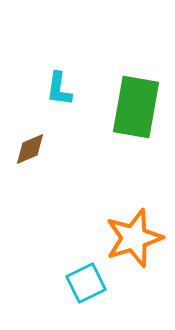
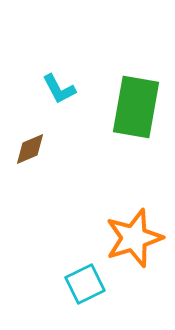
cyan L-shape: rotated 36 degrees counterclockwise
cyan square: moved 1 px left, 1 px down
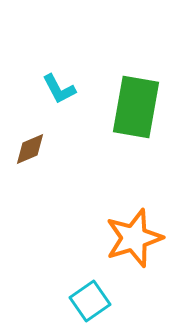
cyan square: moved 5 px right, 17 px down; rotated 9 degrees counterclockwise
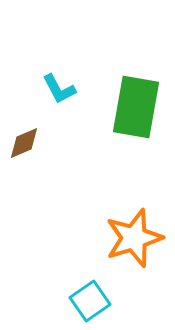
brown diamond: moved 6 px left, 6 px up
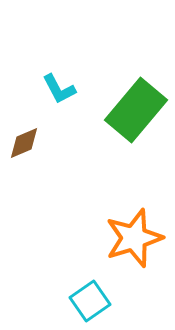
green rectangle: moved 3 px down; rotated 30 degrees clockwise
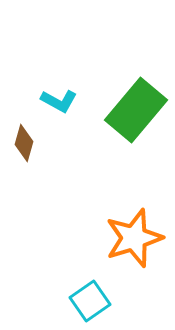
cyan L-shape: moved 12 px down; rotated 33 degrees counterclockwise
brown diamond: rotated 51 degrees counterclockwise
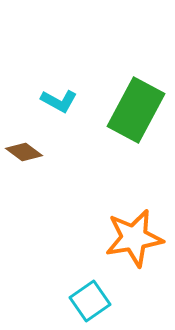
green rectangle: rotated 12 degrees counterclockwise
brown diamond: moved 9 px down; rotated 69 degrees counterclockwise
orange star: rotated 8 degrees clockwise
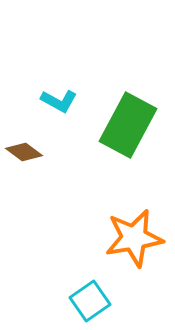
green rectangle: moved 8 px left, 15 px down
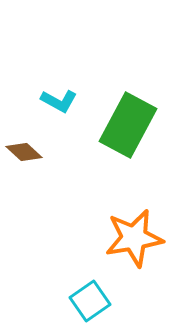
brown diamond: rotated 6 degrees clockwise
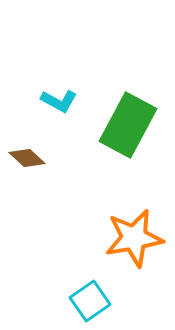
brown diamond: moved 3 px right, 6 px down
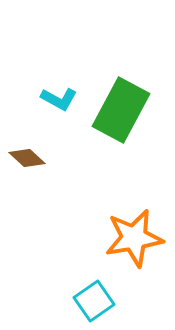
cyan L-shape: moved 2 px up
green rectangle: moved 7 px left, 15 px up
cyan square: moved 4 px right
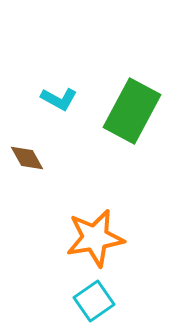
green rectangle: moved 11 px right, 1 px down
brown diamond: rotated 18 degrees clockwise
orange star: moved 39 px left
